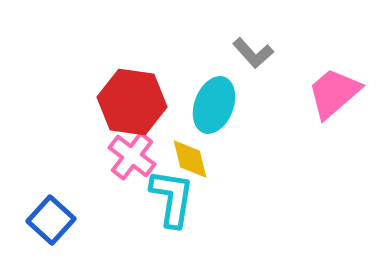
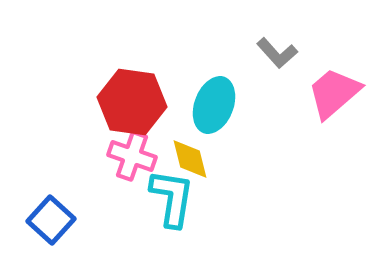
gray L-shape: moved 24 px right
pink cross: rotated 18 degrees counterclockwise
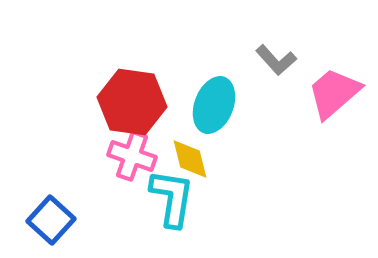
gray L-shape: moved 1 px left, 7 px down
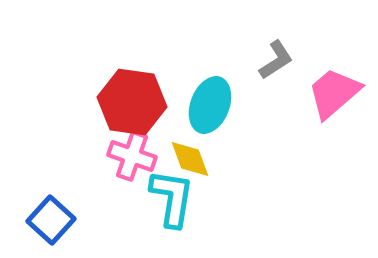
gray L-shape: rotated 81 degrees counterclockwise
cyan ellipse: moved 4 px left
yellow diamond: rotated 6 degrees counterclockwise
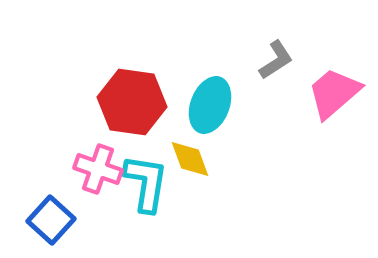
pink cross: moved 34 px left, 13 px down
cyan L-shape: moved 26 px left, 15 px up
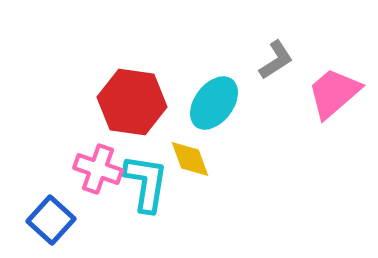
cyan ellipse: moved 4 px right, 2 px up; rotated 16 degrees clockwise
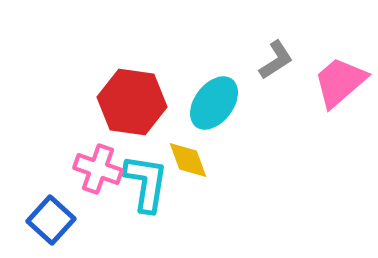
pink trapezoid: moved 6 px right, 11 px up
yellow diamond: moved 2 px left, 1 px down
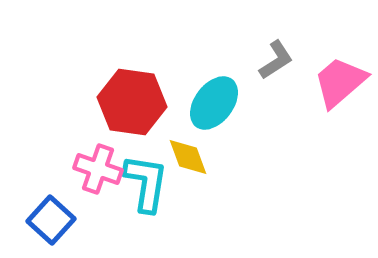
yellow diamond: moved 3 px up
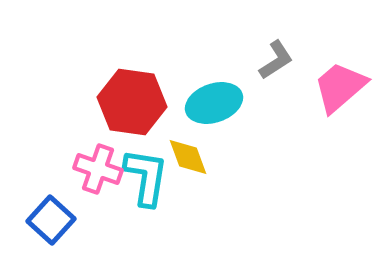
pink trapezoid: moved 5 px down
cyan ellipse: rotated 34 degrees clockwise
cyan L-shape: moved 6 px up
